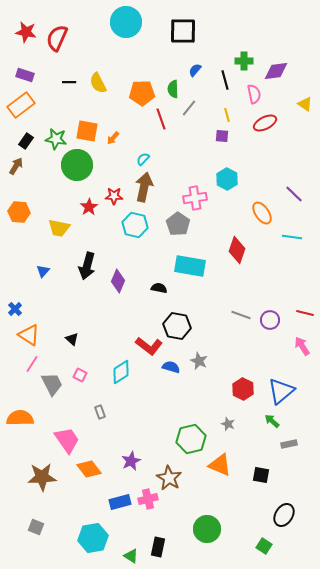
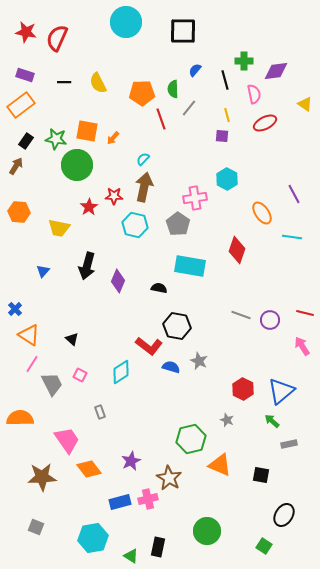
black line at (69, 82): moved 5 px left
purple line at (294, 194): rotated 18 degrees clockwise
gray star at (228, 424): moved 1 px left, 4 px up
green circle at (207, 529): moved 2 px down
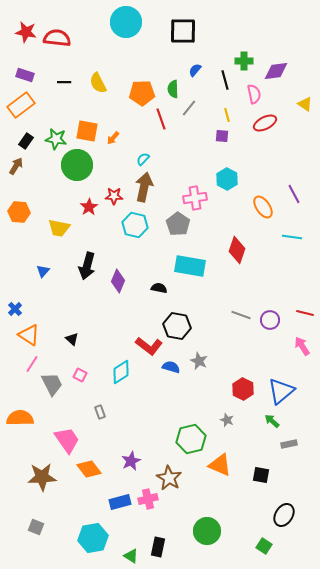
red semicircle at (57, 38): rotated 72 degrees clockwise
orange ellipse at (262, 213): moved 1 px right, 6 px up
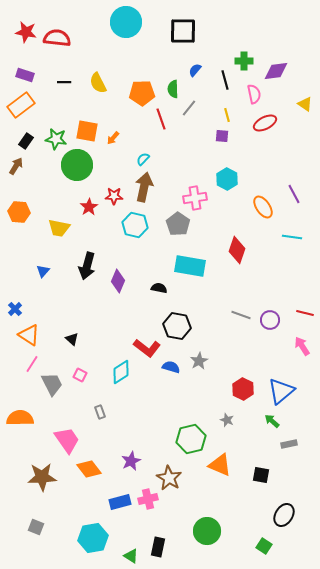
red L-shape at (149, 346): moved 2 px left, 2 px down
gray star at (199, 361): rotated 18 degrees clockwise
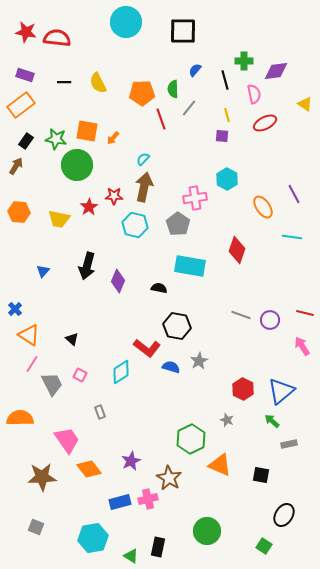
yellow trapezoid at (59, 228): moved 9 px up
green hexagon at (191, 439): rotated 12 degrees counterclockwise
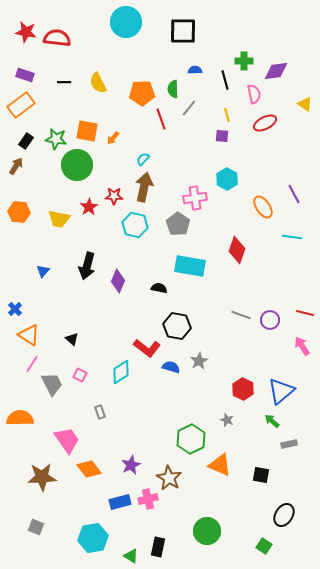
blue semicircle at (195, 70): rotated 48 degrees clockwise
purple star at (131, 461): moved 4 px down
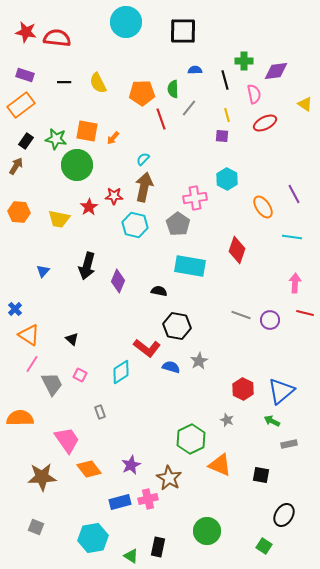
black semicircle at (159, 288): moved 3 px down
pink arrow at (302, 346): moved 7 px left, 63 px up; rotated 36 degrees clockwise
green arrow at (272, 421): rotated 14 degrees counterclockwise
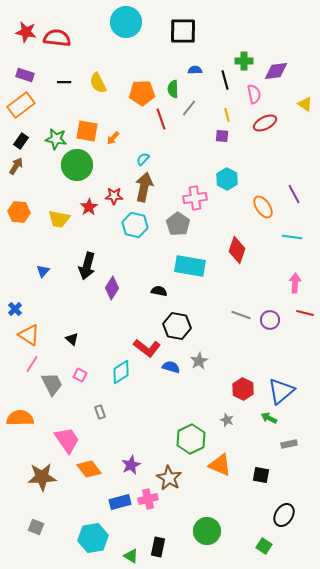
black rectangle at (26, 141): moved 5 px left
purple diamond at (118, 281): moved 6 px left, 7 px down; rotated 10 degrees clockwise
green arrow at (272, 421): moved 3 px left, 3 px up
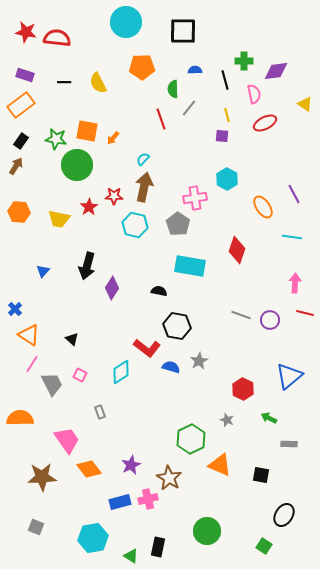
orange pentagon at (142, 93): moved 26 px up
blue triangle at (281, 391): moved 8 px right, 15 px up
gray rectangle at (289, 444): rotated 14 degrees clockwise
